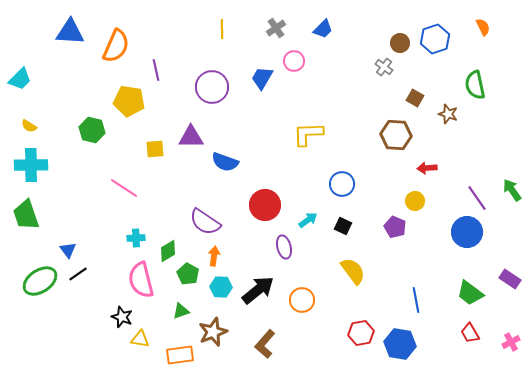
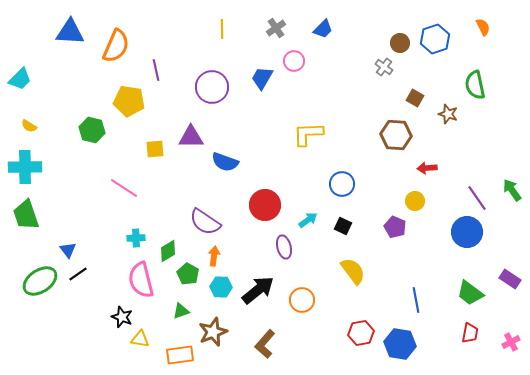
cyan cross at (31, 165): moved 6 px left, 2 px down
red trapezoid at (470, 333): rotated 140 degrees counterclockwise
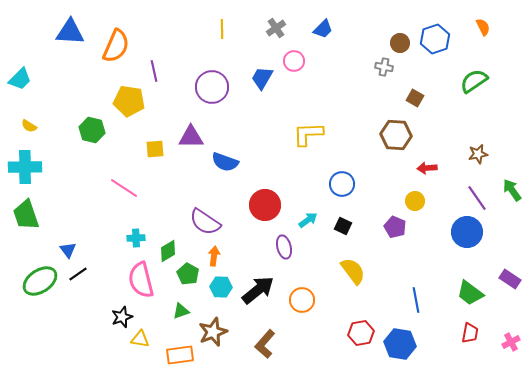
gray cross at (384, 67): rotated 24 degrees counterclockwise
purple line at (156, 70): moved 2 px left, 1 px down
green semicircle at (475, 85): moved 1 px left, 4 px up; rotated 68 degrees clockwise
brown star at (448, 114): moved 30 px right, 40 px down; rotated 30 degrees counterclockwise
black star at (122, 317): rotated 30 degrees clockwise
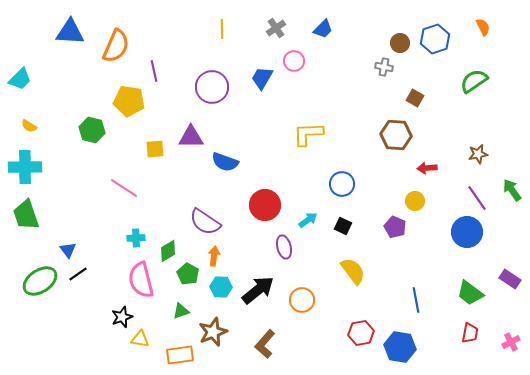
blue hexagon at (400, 344): moved 3 px down
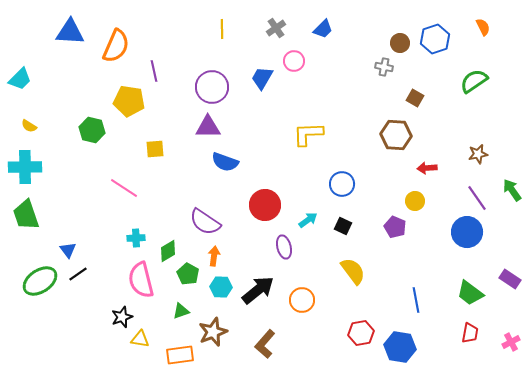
purple triangle at (191, 137): moved 17 px right, 10 px up
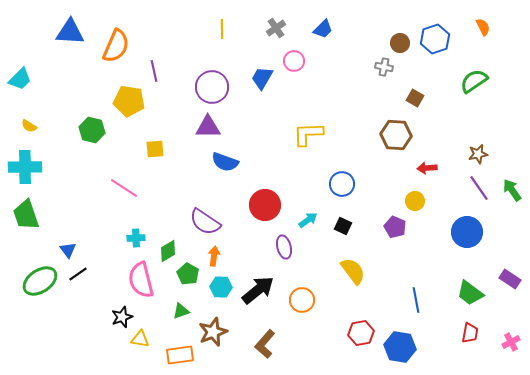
purple line at (477, 198): moved 2 px right, 10 px up
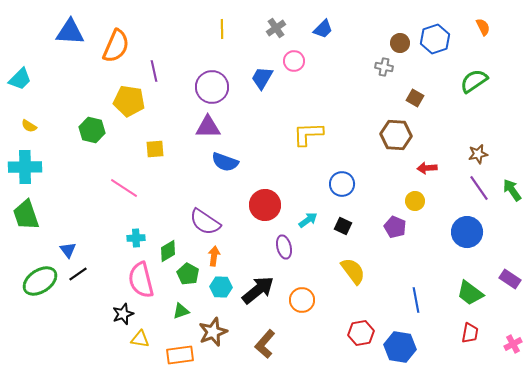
black star at (122, 317): moved 1 px right, 3 px up
pink cross at (511, 342): moved 2 px right, 2 px down
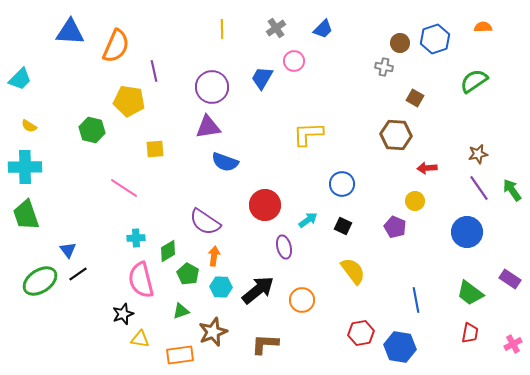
orange semicircle at (483, 27): rotated 66 degrees counterclockwise
purple triangle at (208, 127): rotated 8 degrees counterclockwise
brown L-shape at (265, 344): rotated 52 degrees clockwise
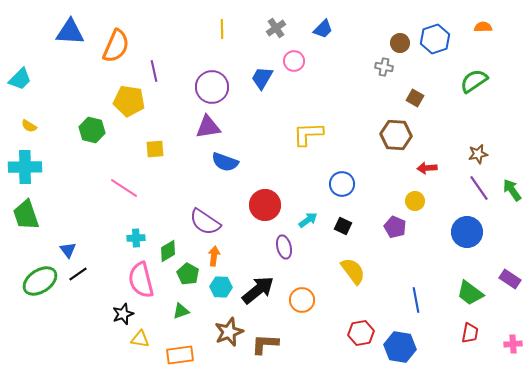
brown star at (213, 332): moved 16 px right
pink cross at (513, 344): rotated 24 degrees clockwise
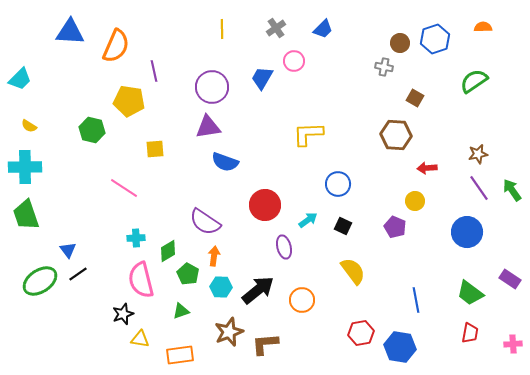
blue circle at (342, 184): moved 4 px left
brown L-shape at (265, 344): rotated 8 degrees counterclockwise
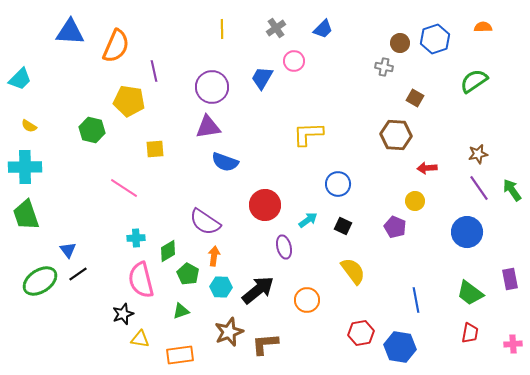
purple rectangle at (510, 279): rotated 45 degrees clockwise
orange circle at (302, 300): moved 5 px right
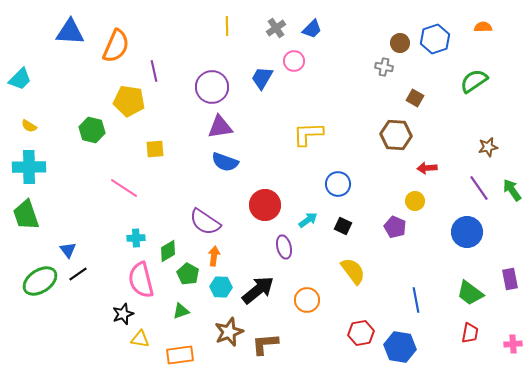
yellow line at (222, 29): moved 5 px right, 3 px up
blue trapezoid at (323, 29): moved 11 px left
purple triangle at (208, 127): moved 12 px right
brown star at (478, 154): moved 10 px right, 7 px up
cyan cross at (25, 167): moved 4 px right
